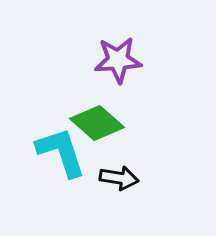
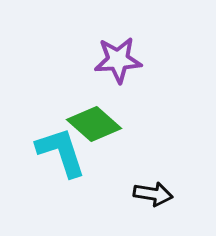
green diamond: moved 3 px left, 1 px down
black arrow: moved 34 px right, 16 px down
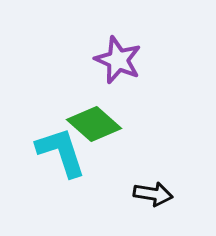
purple star: rotated 27 degrees clockwise
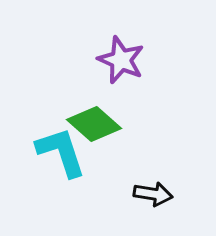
purple star: moved 3 px right
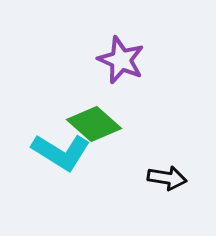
cyan L-shape: rotated 140 degrees clockwise
black arrow: moved 14 px right, 16 px up
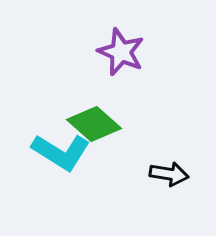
purple star: moved 8 px up
black arrow: moved 2 px right, 4 px up
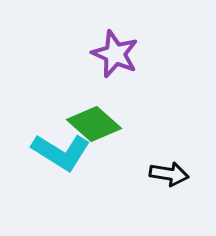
purple star: moved 6 px left, 2 px down
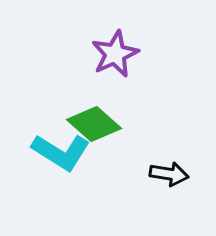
purple star: rotated 24 degrees clockwise
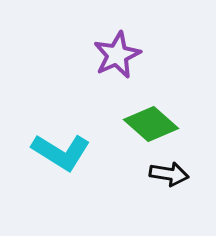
purple star: moved 2 px right, 1 px down
green diamond: moved 57 px right
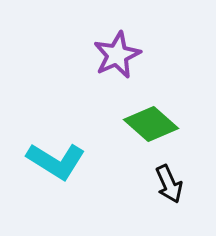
cyan L-shape: moved 5 px left, 9 px down
black arrow: moved 10 px down; rotated 57 degrees clockwise
